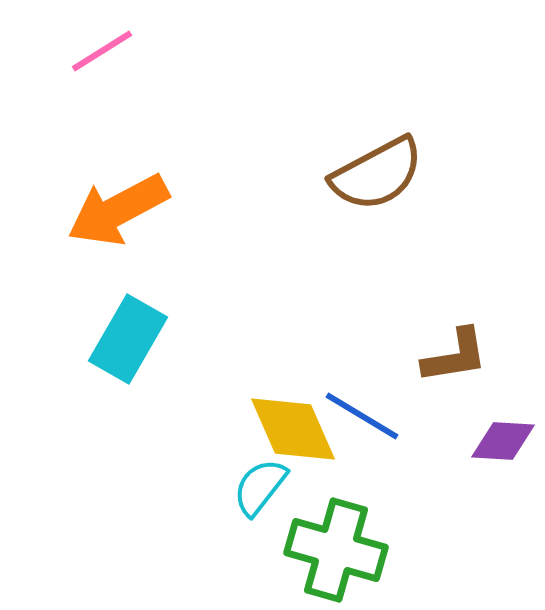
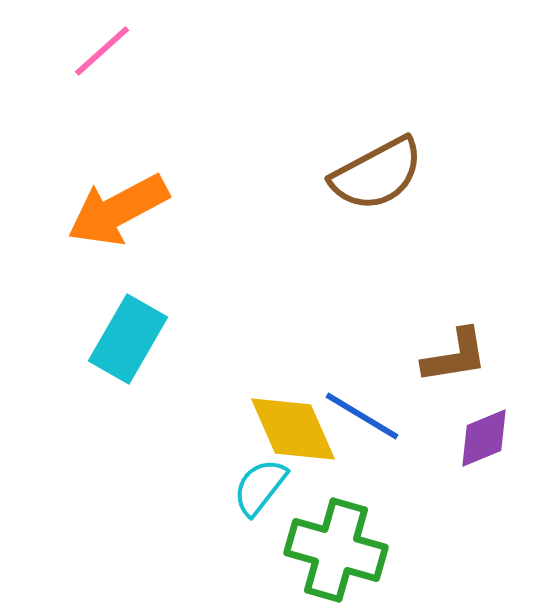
pink line: rotated 10 degrees counterclockwise
purple diamond: moved 19 px left, 3 px up; rotated 26 degrees counterclockwise
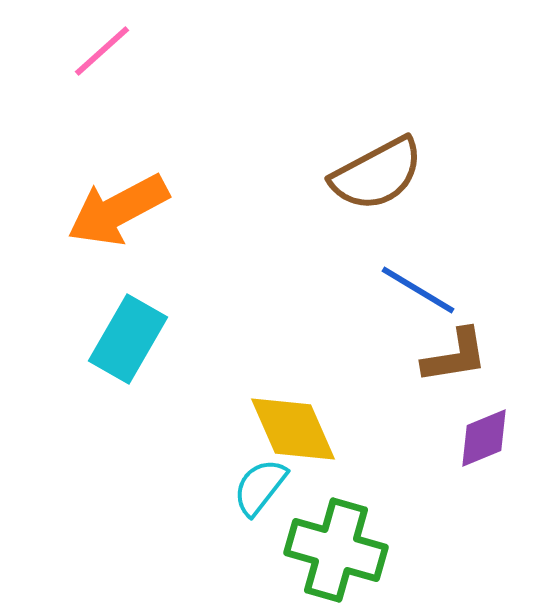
blue line: moved 56 px right, 126 px up
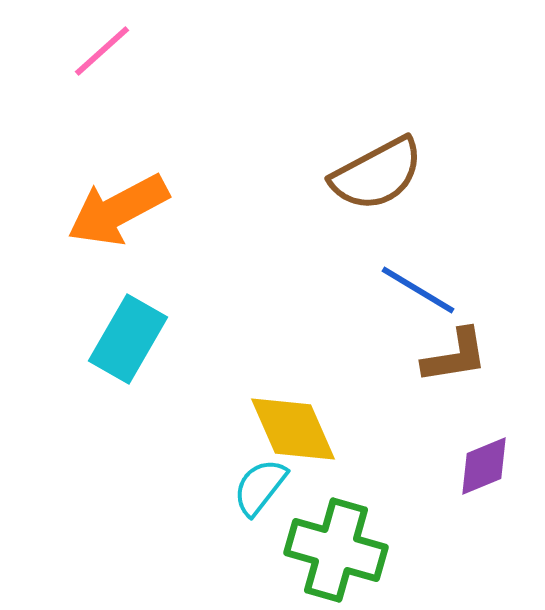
purple diamond: moved 28 px down
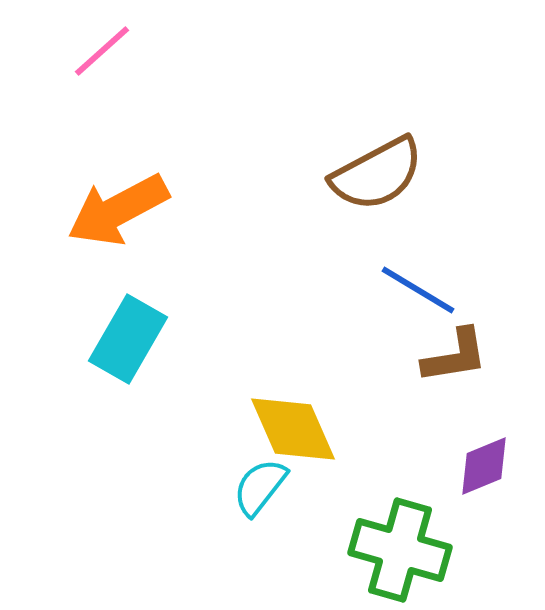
green cross: moved 64 px right
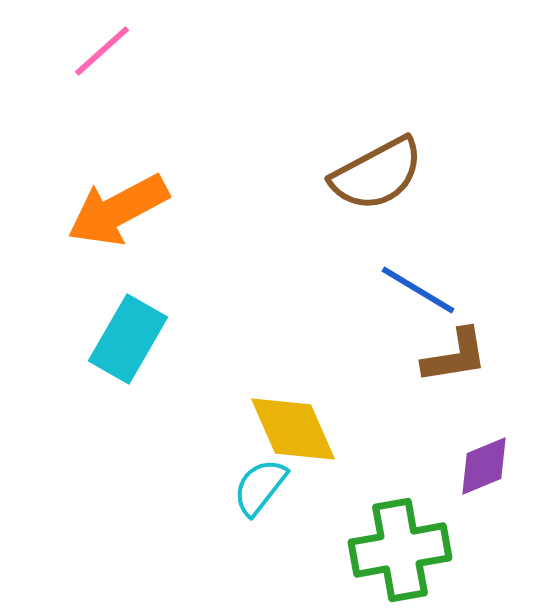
green cross: rotated 26 degrees counterclockwise
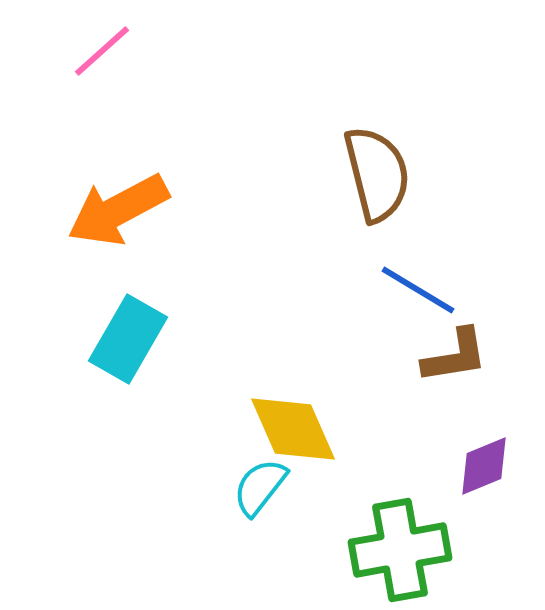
brown semicircle: rotated 76 degrees counterclockwise
